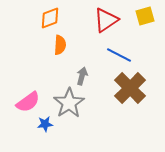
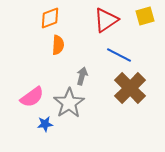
orange semicircle: moved 2 px left
pink semicircle: moved 4 px right, 5 px up
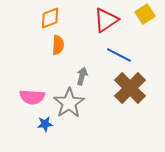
yellow square: moved 2 px up; rotated 18 degrees counterclockwise
pink semicircle: rotated 40 degrees clockwise
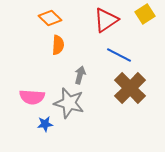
orange diamond: rotated 65 degrees clockwise
gray arrow: moved 2 px left, 1 px up
gray star: rotated 24 degrees counterclockwise
